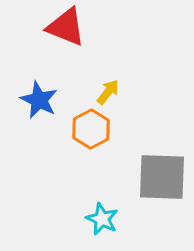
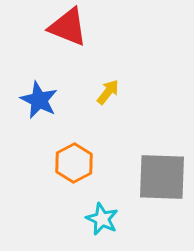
red triangle: moved 2 px right
orange hexagon: moved 17 px left, 34 px down
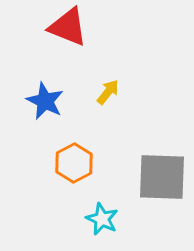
blue star: moved 6 px right, 1 px down
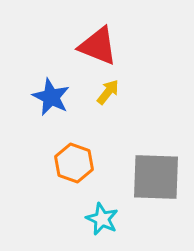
red triangle: moved 30 px right, 19 px down
blue star: moved 6 px right, 4 px up
orange hexagon: rotated 12 degrees counterclockwise
gray square: moved 6 px left
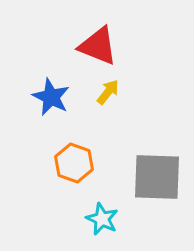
gray square: moved 1 px right
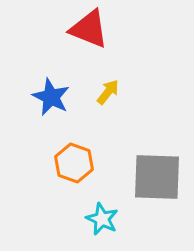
red triangle: moved 9 px left, 17 px up
